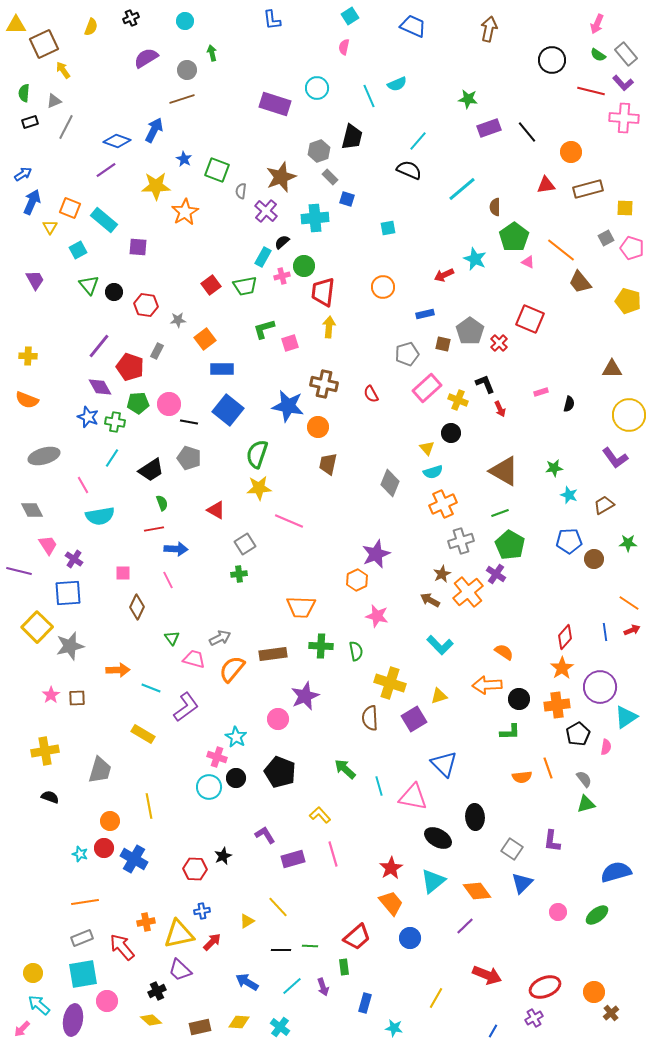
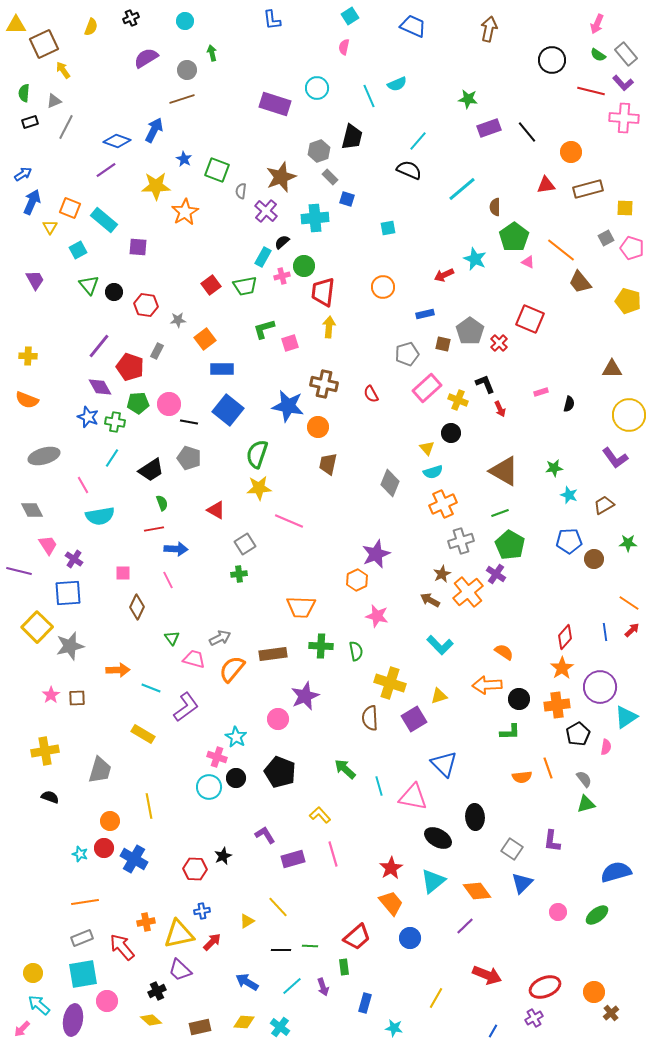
red arrow at (632, 630): rotated 21 degrees counterclockwise
yellow diamond at (239, 1022): moved 5 px right
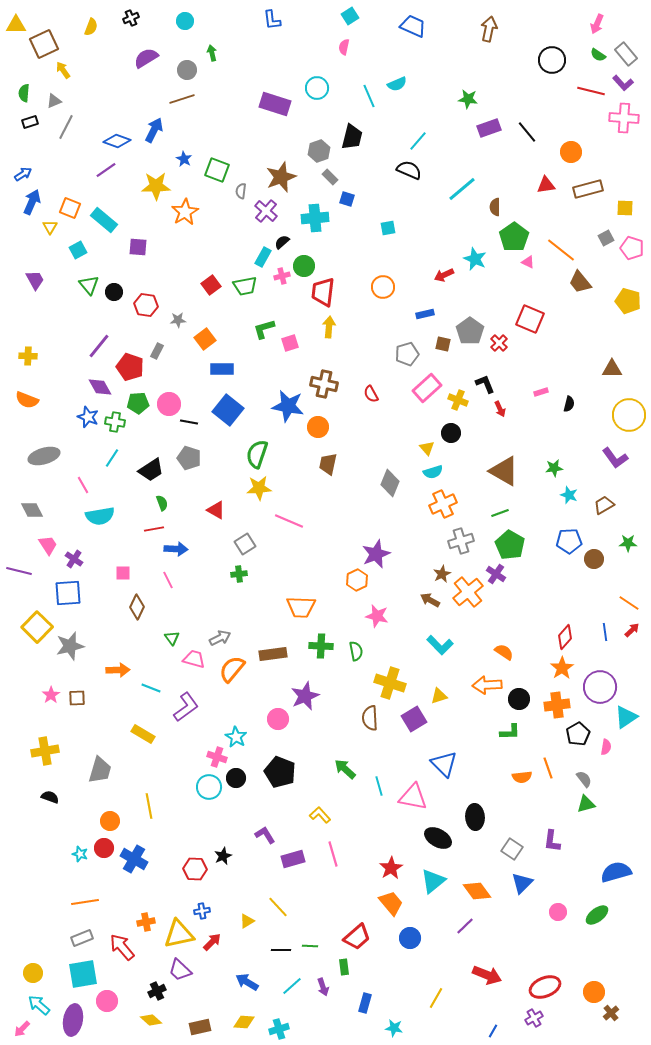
cyan cross at (280, 1027): moved 1 px left, 2 px down; rotated 36 degrees clockwise
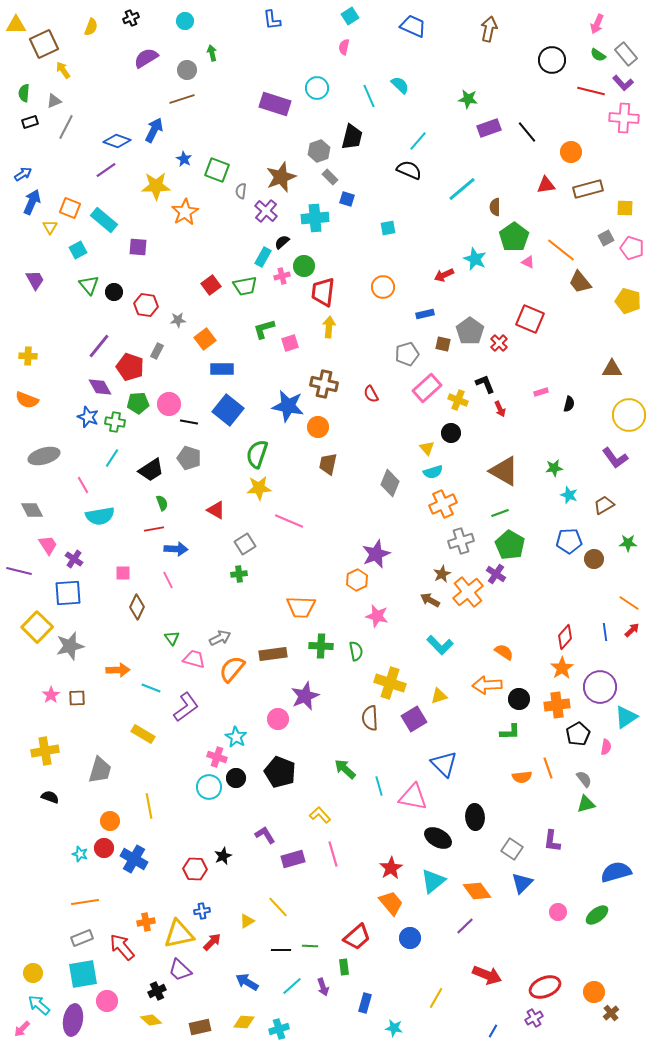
cyan semicircle at (397, 84): moved 3 px right, 1 px down; rotated 114 degrees counterclockwise
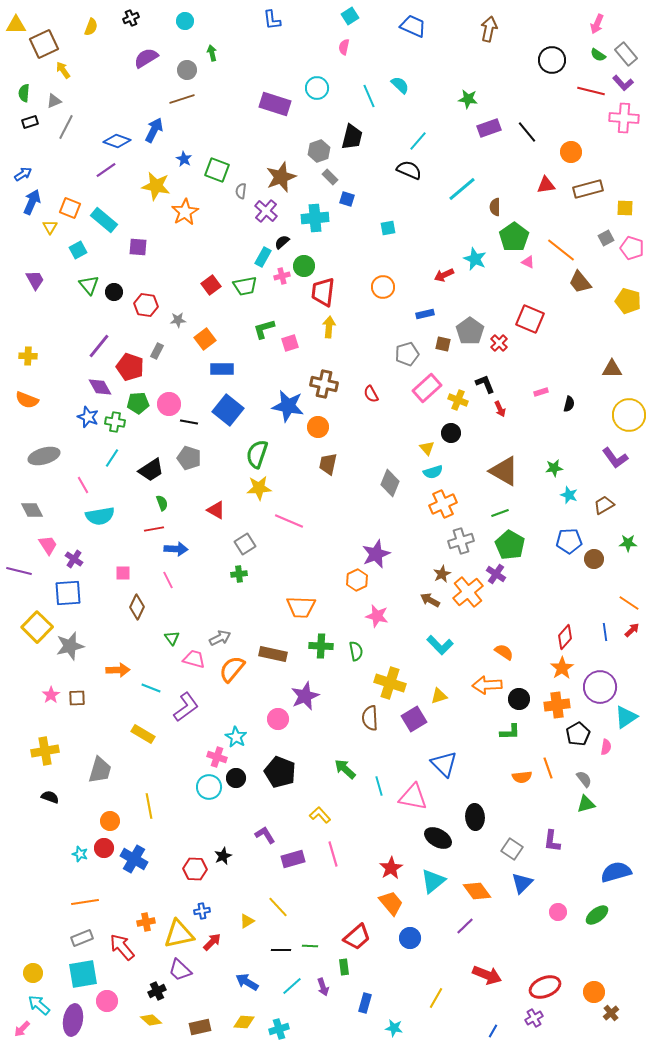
yellow star at (156, 186): rotated 12 degrees clockwise
brown rectangle at (273, 654): rotated 20 degrees clockwise
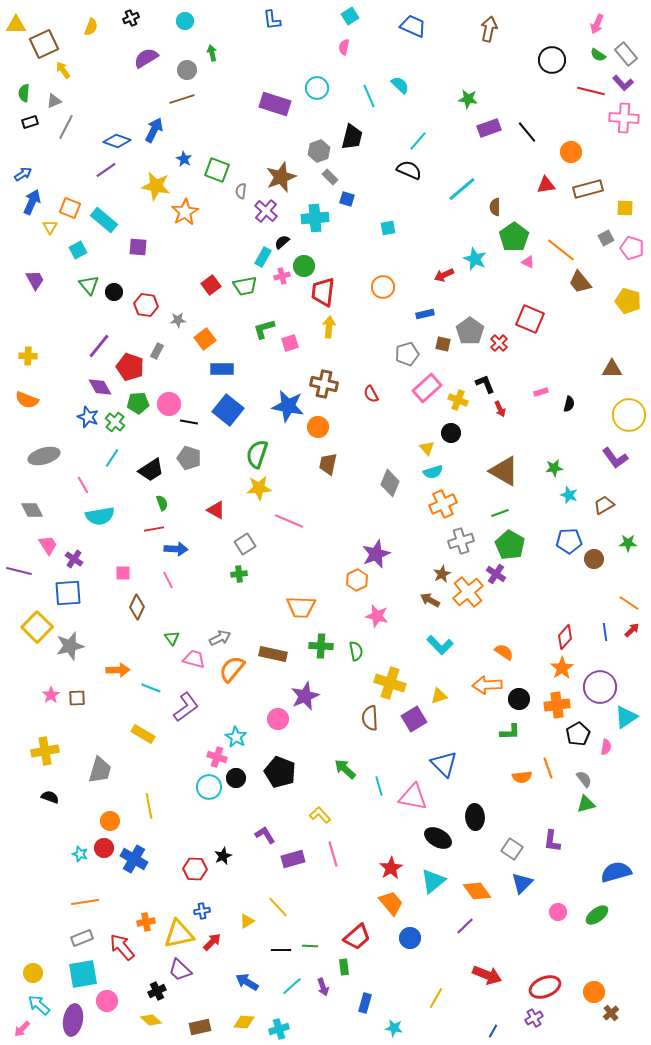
green cross at (115, 422): rotated 30 degrees clockwise
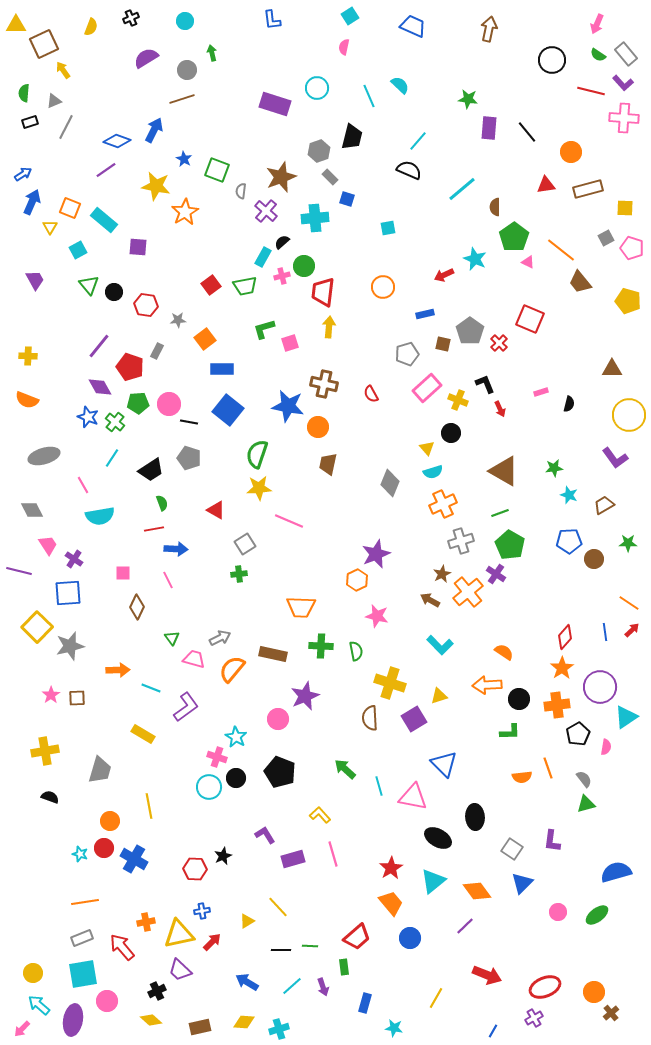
purple rectangle at (489, 128): rotated 65 degrees counterclockwise
